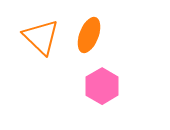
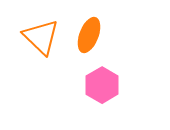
pink hexagon: moved 1 px up
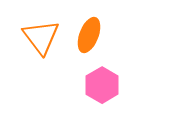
orange triangle: rotated 9 degrees clockwise
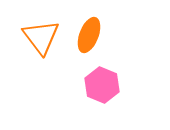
pink hexagon: rotated 8 degrees counterclockwise
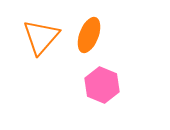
orange triangle: rotated 18 degrees clockwise
